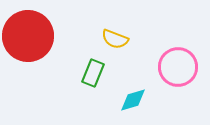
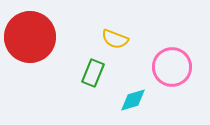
red circle: moved 2 px right, 1 px down
pink circle: moved 6 px left
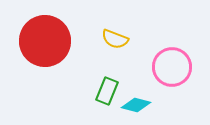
red circle: moved 15 px right, 4 px down
green rectangle: moved 14 px right, 18 px down
cyan diamond: moved 3 px right, 5 px down; rotated 32 degrees clockwise
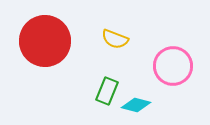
pink circle: moved 1 px right, 1 px up
